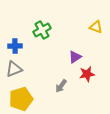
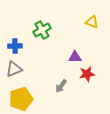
yellow triangle: moved 4 px left, 5 px up
purple triangle: rotated 32 degrees clockwise
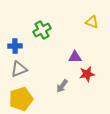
gray triangle: moved 5 px right
gray arrow: moved 1 px right
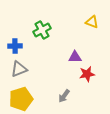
gray arrow: moved 2 px right, 10 px down
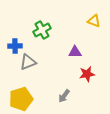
yellow triangle: moved 2 px right, 1 px up
purple triangle: moved 5 px up
gray triangle: moved 9 px right, 7 px up
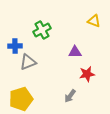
gray arrow: moved 6 px right
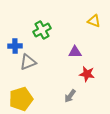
red star: rotated 21 degrees clockwise
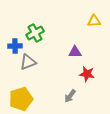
yellow triangle: rotated 24 degrees counterclockwise
green cross: moved 7 px left, 3 px down
